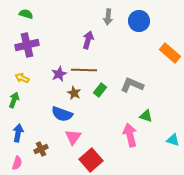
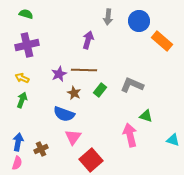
orange rectangle: moved 8 px left, 12 px up
green arrow: moved 8 px right
blue semicircle: moved 2 px right
blue arrow: moved 9 px down
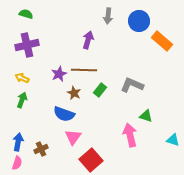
gray arrow: moved 1 px up
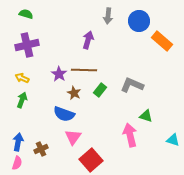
purple star: rotated 14 degrees counterclockwise
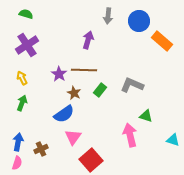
purple cross: rotated 20 degrees counterclockwise
yellow arrow: rotated 40 degrees clockwise
green arrow: moved 3 px down
blue semicircle: rotated 55 degrees counterclockwise
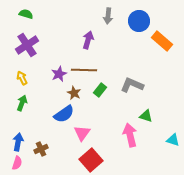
purple star: rotated 14 degrees clockwise
pink triangle: moved 9 px right, 4 px up
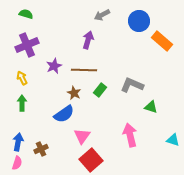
gray arrow: moved 6 px left, 1 px up; rotated 56 degrees clockwise
purple cross: rotated 10 degrees clockwise
purple star: moved 5 px left, 8 px up
green arrow: rotated 21 degrees counterclockwise
green triangle: moved 5 px right, 9 px up
pink triangle: moved 3 px down
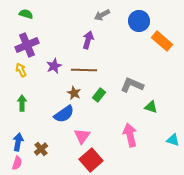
yellow arrow: moved 1 px left, 8 px up
green rectangle: moved 1 px left, 5 px down
brown cross: rotated 16 degrees counterclockwise
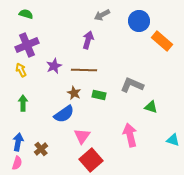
green rectangle: rotated 64 degrees clockwise
green arrow: moved 1 px right
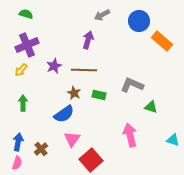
yellow arrow: rotated 112 degrees counterclockwise
pink triangle: moved 10 px left, 3 px down
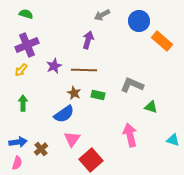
green rectangle: moved 1 px left
blue arrow: rotated 72 degrees clockwise
